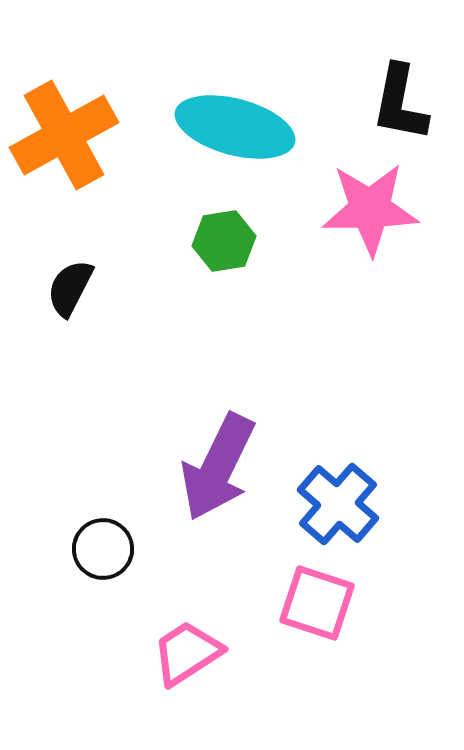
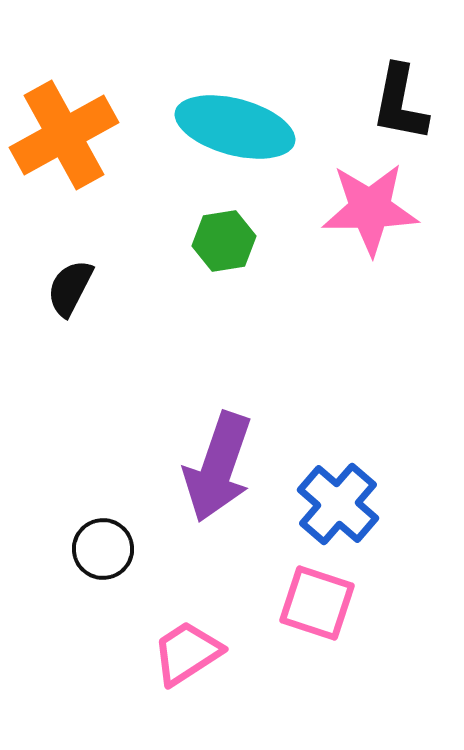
purple arrow: rotated 7 degrees counterclockwise
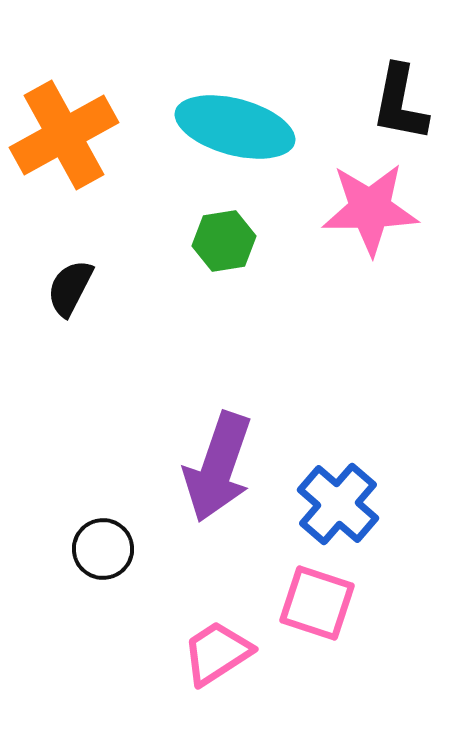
pink trapezoid: moved 30 px right
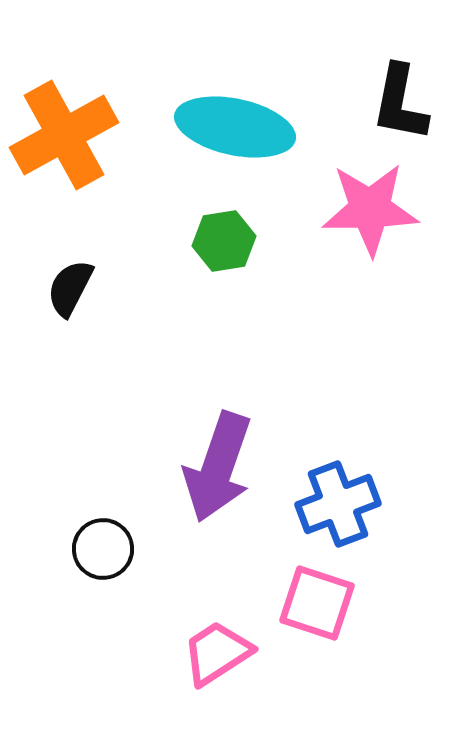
cyan ellipse: rotated 3 degrees counterclockwise
blue cross: rotated 28 degrees clockwise
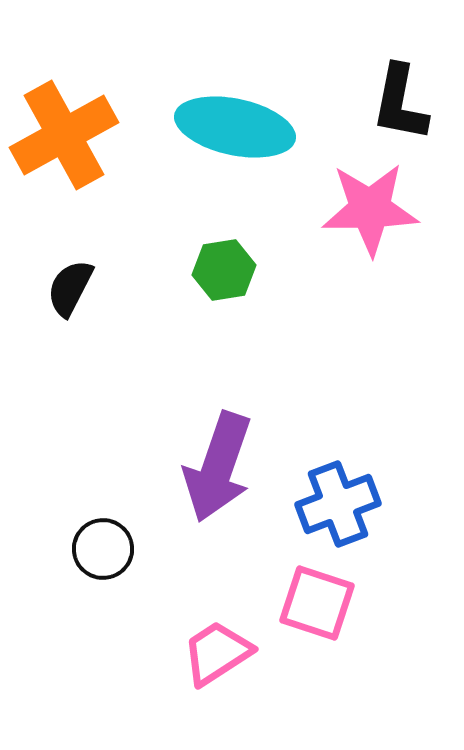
green hexagon: moved 29 px down
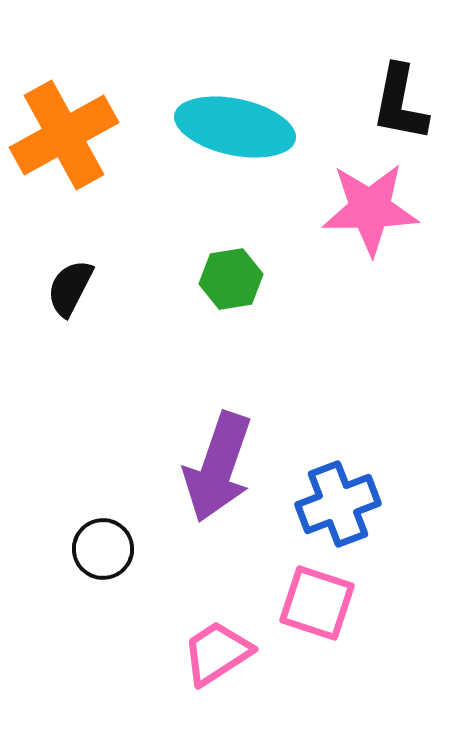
green hexagon: moved 7 px right, 9 px down
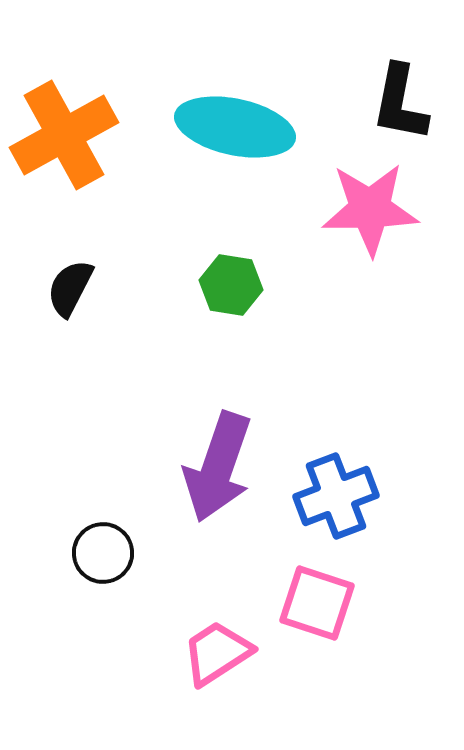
green hexagon: moved 6 px down; rotated 18 degrees clockwise
blue cross: moved 2 px left, 8 px up
black circle: moved 4 px down
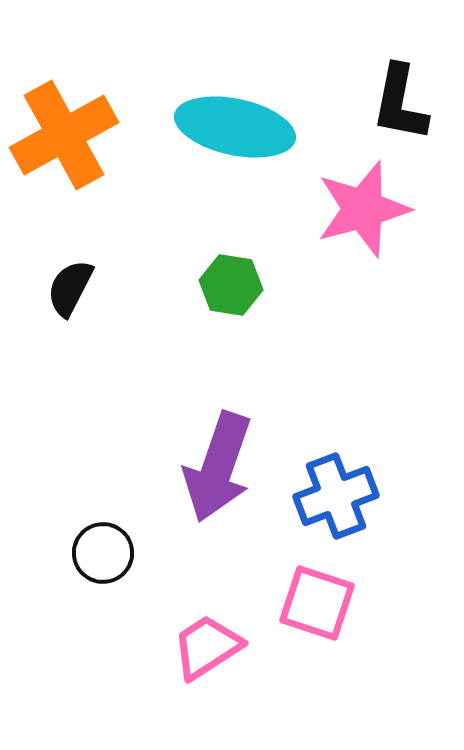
pink star: moved 7 px left; rotated 14 degrees counterclockwise
pink trapezoid: moved 10 px left, 6 px up
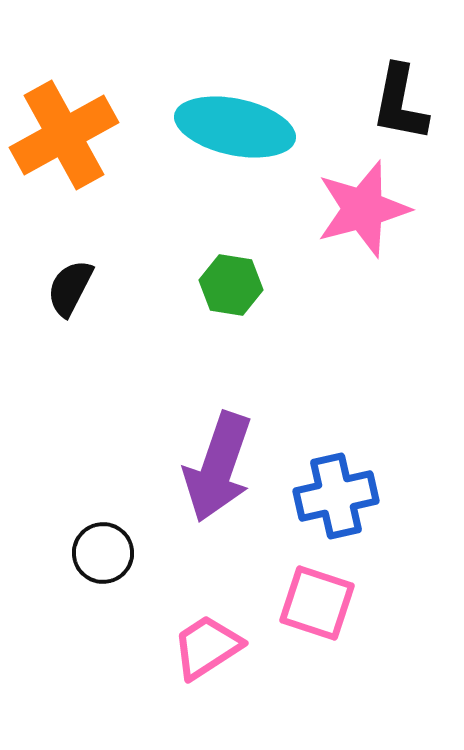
blue cross: rotated 8 degrees clockwise
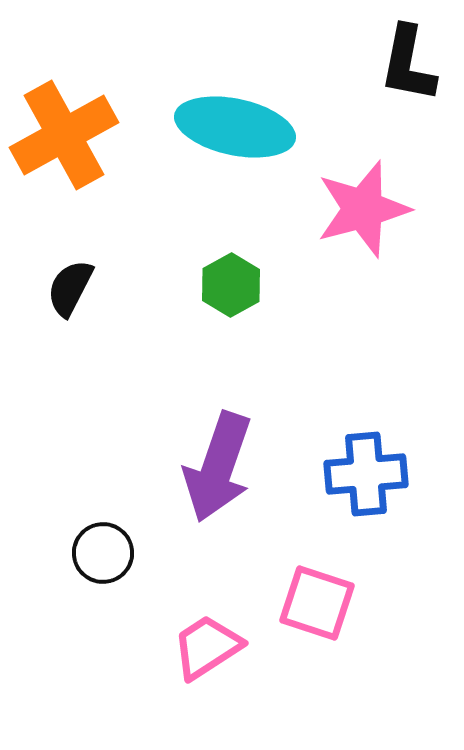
black L-shape: moved 8 px right, 39 px up
green hexagon: rotated 22 degrees clockwise
blue cross: moved 30 px right, 22 px up; rotated 8 degrees clockwise
